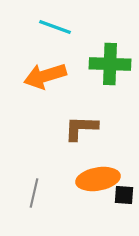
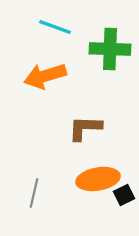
green cross: moved 15 px up
brown L-shape: moved 4 px right
black square: rotated 30 degrees counterclockwise
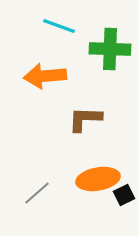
cyan line: moved 4 px right, 1 px up
orange arrow: rotated 12 degrees clockwise
brown L-shape: moved 9 px up
gray line: moved 3 px right; rotated 36 degrees clockwise
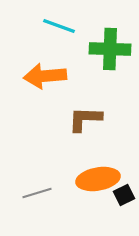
gray line: rotated 24 degrees clockwise
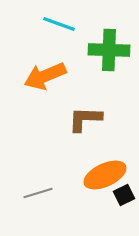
cyan line: moved 2 px up
green cross: moved 1 px left, 1 px down
orange arrow: rotated 18 degrees counterclockwise
orange ellipse: moved 7 px right, 4 px up; rotated 15 degrees counterclockwise
gray line: moved 1 px right
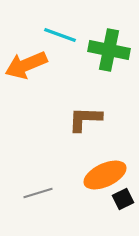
cyan line: moved 1 px right, 11 px down
green cross: rotated 9 degrees clockwise
orange arrow: moved 19 px left, 11 px up
black square: moved 1 px left, 4 px down
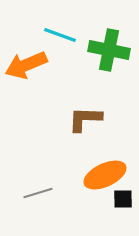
black square: rotated 25 degrees clockwise
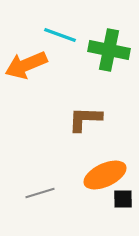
gray line: moved 2 px right
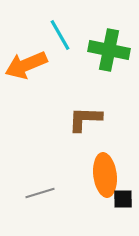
cyan line: rotated 40 degrees clockwise
orange ellipse: rotated 72 degrees counterclockwise
